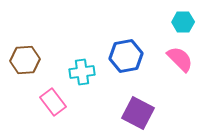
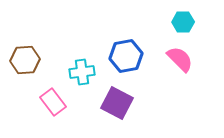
purple square: moved 21 px left, 10 px up
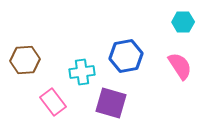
pink semicircle: moved 7 px down; rotated 12 degrees clockwise
purple square: moved 6 px left; rotated 12 degrees counterclockwise
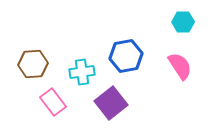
brown hexagon: moved 8 px right, 4 px down
purple square: rotated 36 degrees clockwise
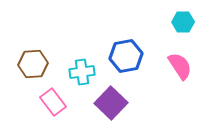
purple square: rotated 8 degrees counterclockwise
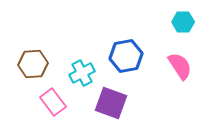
cyan cross: moved 1 px down; rotated 20 degrees counterclockwise
purple square: rotated 24 degrees counterclockwise
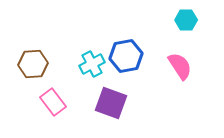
cyan hexagon: moved 3 px right, 2 px up
cyan cross: moved 10 px right, 9 px up
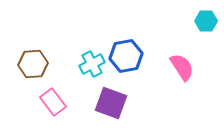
cyan hexagon: moved 20 px right, 1 px down
pink semicircle: moved 2 px right, 1 px down
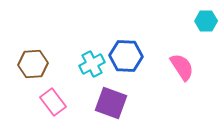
blue hexagon: rotated 12 degrees clockwise
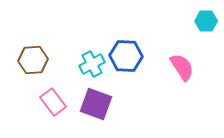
brown hexagon: moved 4 px up
purple square: moved 15 px left, 1 px down
